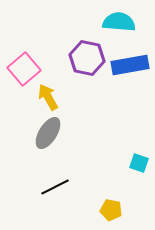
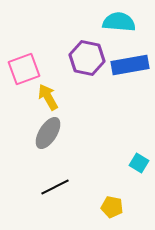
pink square: rotated 20 degrees clockwise
cyan square: rotated 12 degrees clockwise
yellow pentagon: moved 1 px right, 3 px up
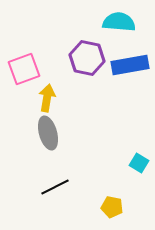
yellow arrow: moved 1 px left, 1 px down; rotated 40 degrees clockwise
gray ellipse: rotated 48 degrees counterclockwise
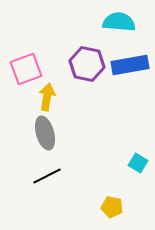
purple hexagon: moved 6 px down
pink square: moved 2 px right
yellow arrow: moved 1 px up
gray ellipse: moved 3 px left
cyan square: moved 1 px left
black line: moved 8 px left, 11 px up
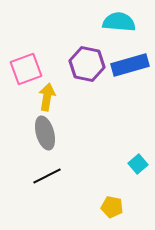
blue rectangle: rotated 6 degrees counterclockwise
cyan square: moved 1 px down; rotated 18 degrees clockwise
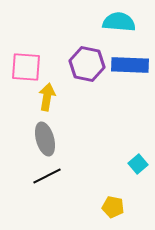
blue rectangle: rotated 18 degrees clockwise
pink square: moved 2 px up; rotated 24 degrees clockwise
gray ellipse: moved 6 px down
yellow pentagon: moved 1 px right
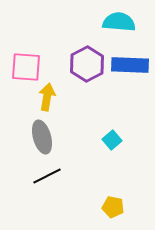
purple hexagon: rotated 20 degrees clockwise
gray ellipse: moved 3 px left, 2 px up
cyan square: moved 26 px left, 24 px up
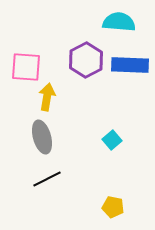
purple hexagon: moved 1 px left, 4 px up
black line: moved 3 px down
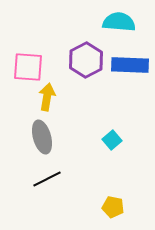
pink square: moved 2 px right
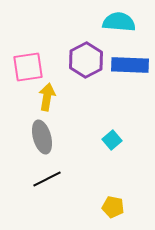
pink square: rotated 12 degrees counterclockwise
